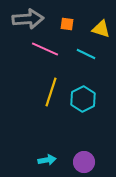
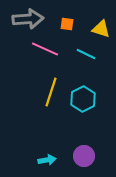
purple circle: moved 6 px up
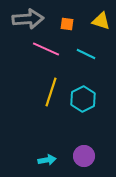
yellow triangle: moved 8 px up
pink line: moved 1 px right
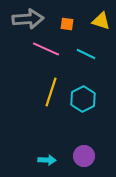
cyan arrow: rotated 12 degrees clockwise
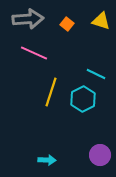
orange square: rotated 32 degrees clockwise
pink line: moved 12 px left, 4 px down
cyan line: moved 10 px right, 20 px down
purple circle: moved 16 px right, 1 px up
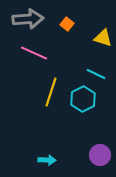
yellow triangle: moved 2 px right, 17 px down
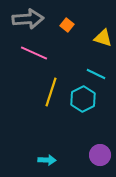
orange square: moved 1 px down
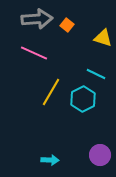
gray arrow: moved 9 px right
yellow line: rotated 12 degrees clockwise
cyan arrow: moved 3 px right
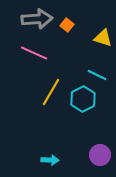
cyan line: moved 1 px right, 1 px down
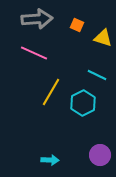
orange square: moved 10 px right; rotated 16 degrees counterclockwise
cyan hexagon: moved 4 px down
